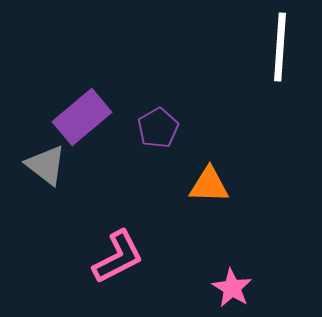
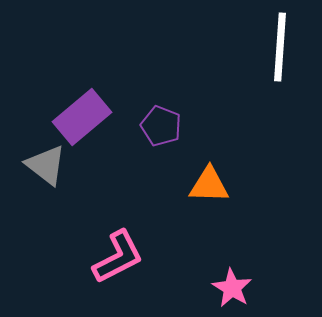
purple pentagon: moved 3 px right, 2 px up; rotated 21 degrees counterclockwise
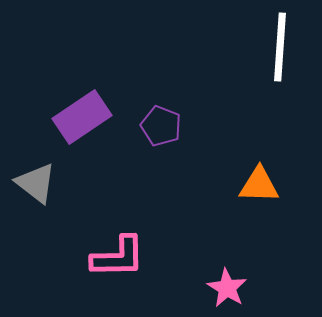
purple rectangle: rotated 6 degrees clockwise
gray triangle: moved 10 px left, 18 px down
orange triangle: moved 50 px right
pink L-shape: rotated 26 degrees clockwise
pink star: moved 5 px left
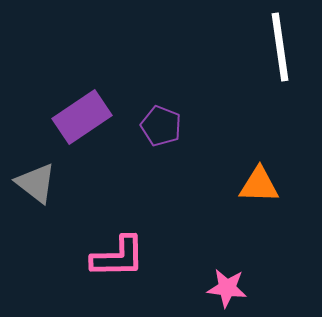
white line: rotated 12 degrees counterclockwise
pink star: rotated 24 degrees counterclockwise
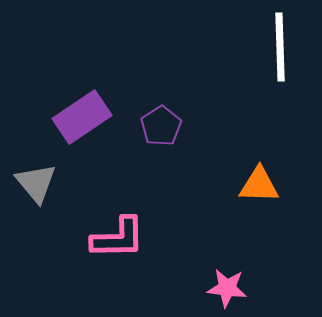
white line: rotated 6 degrees clockwise
purple pentagon: rotated 18 degrees clockwise
gray triangle: rotated 12 degrees clockwise
pink L-shape: moved 19 px up
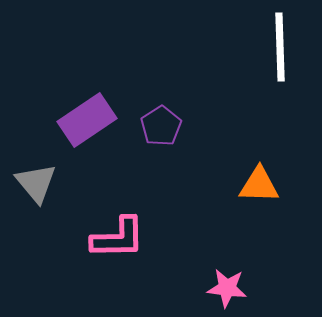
purple rectangle: moved 5 px right, 3 px down
